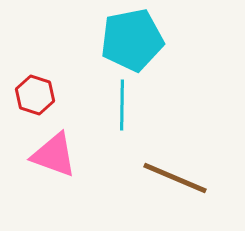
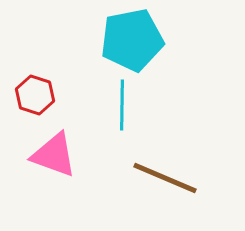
brown line: moved 10 px left
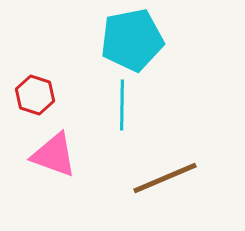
brown line: rotated 46 degrees counterclockwise
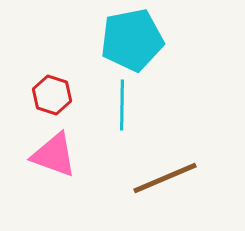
red hexagon: moved 17 px right
